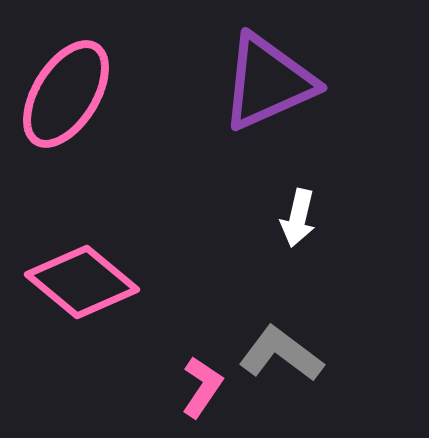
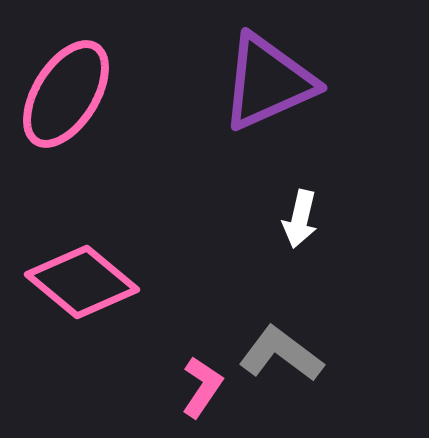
white arrow: moved 2 px right, 1 px down
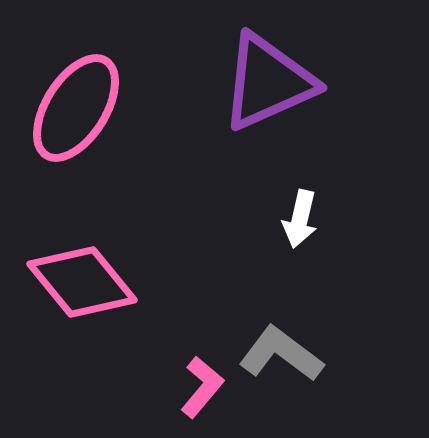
pink ellipse: moved 10 px right, 14 px down
pink diamond: rotated 11 degrees clockwise
pink L-shape: rotated 6 degrees clockwise
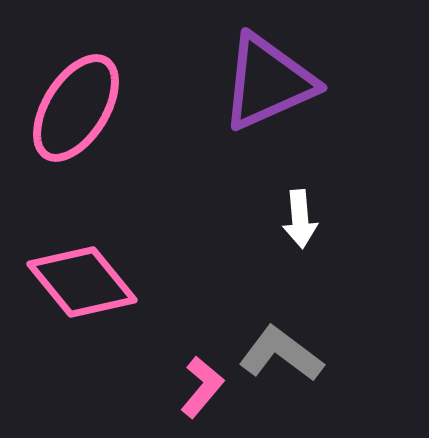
white arrow: rotated 18 degrees counterclockwise
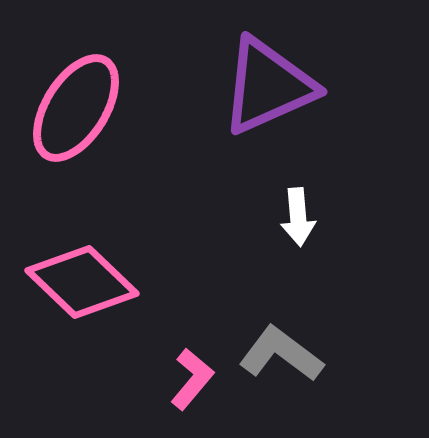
purple triangle: moved 4 px down
white arrow: moved 2 px left, 2 px up
pink diamond: rotated 7 degrees counterclockwise
pink L-shape: moved 10 px left, 8 px up
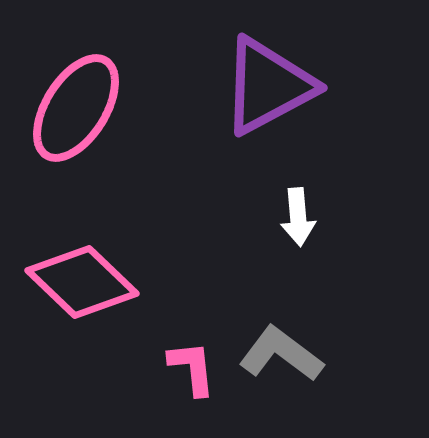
purple triangle: rotated 4 degrees counterclockwise
pink L-shape: moved 11 px up; rotated 46 degrees counterclockwise
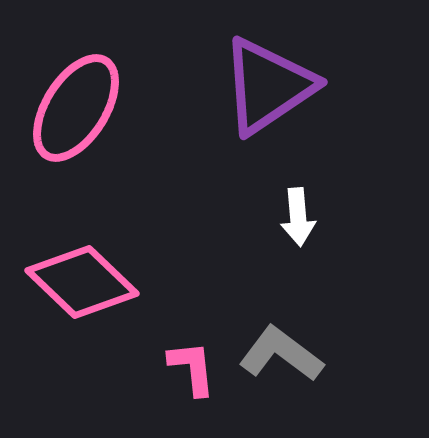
purple triangle: rotated 6 degrees counterclockwise
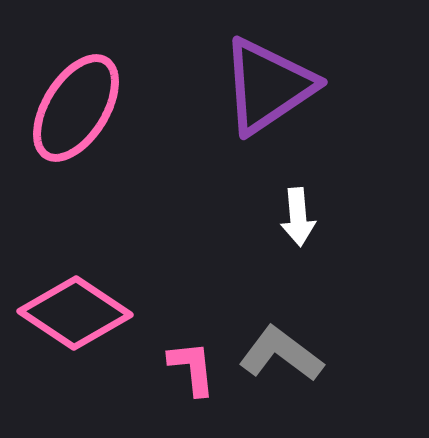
pink diamond: moved 7 px left, 31 px down; rotated 10 degrees counterclockwise
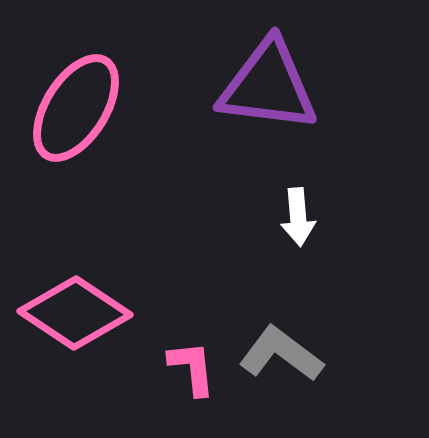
purple triangle: rotated 41 degrees clockwise
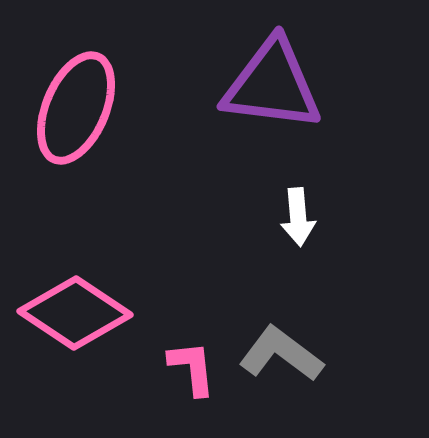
purple triangle: moved 4 px right, 1 px up
pink ellipse: rotated 9 degrees counterclockwise
